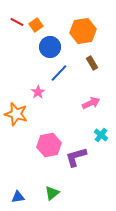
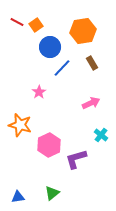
blue line: moved 3 px right, 5 px up
pink star: moved 1 px right
orange star: moved 4 px right, 11 px down
pink hexagon: rotated 15 degrees counterclockwise
purple L-shape: moved 2 px down
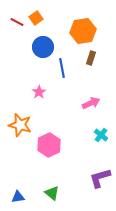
orange square: moved 7 px up
blue circle: moved 7 px left
brown rectangle: moved 1 px left, 5 px up; rotated 48 degrees clockwise
blue line: rotated 54 degrees counterclockwise
purple L-shape: moved 24 px right, 19 px down
green triangle: rotated 42 degrees counterclockwise
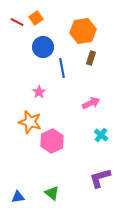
orange star: moved 10 px right, 3 px up
pink hexagon: moved 3 px right, 4 px up
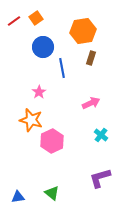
red line: moved 3 px left, 1 px up; rotated 64 degrees counterclockwise
orange star: moved 1 px right, 2 px up
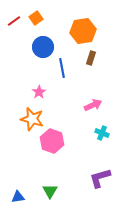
pink arrow: moved 2 px right, 2 px down
orange star: moved 1 px right, 1 px up
cyan cross: moved 1 px right, 2 px up; rotated 16 degrees counterclockwise
pink hexagon: rotated 15 degrees counterclockwise
green triangle: moved 2 px left, 2 px up; rotated 21 degrees clockwise
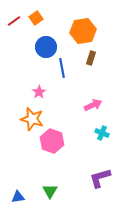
blue circle: moved 3 px right
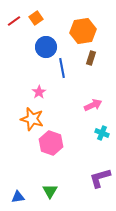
pink hexagon: moved 1 px left, 2 px down
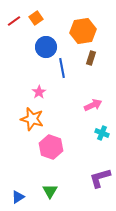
pink hexagon: moved 4 px down
blue triangle: rotated 24 degrees counterclockwise
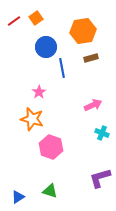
brown rectangle: rotated 56 degrees clockwise
green triangle: rotated 42 degrees counterclockwise
